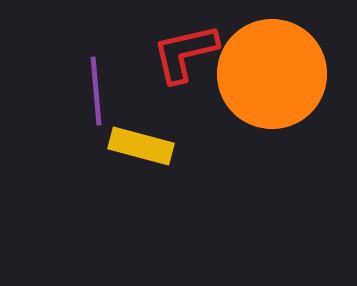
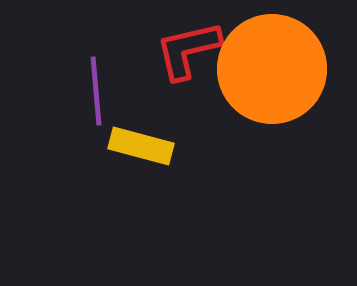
red L-shape: moved 3 px right, 3 px up
orange circle: moved 5 px up
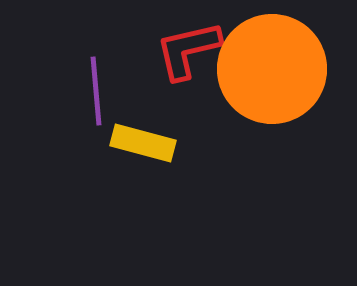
yellow rectangle: moved 2 px right, 3 px up
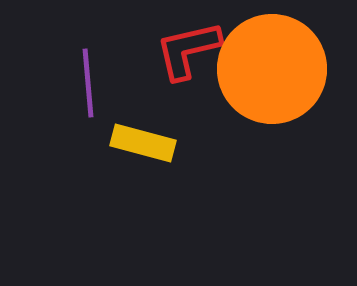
purple line: moved 8 px left, 8 px up
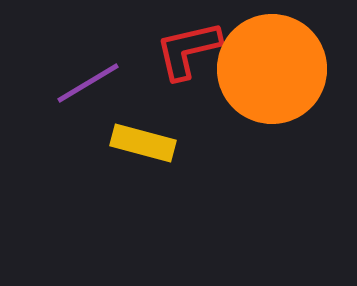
purple line: rotated 64 degrees clockwise
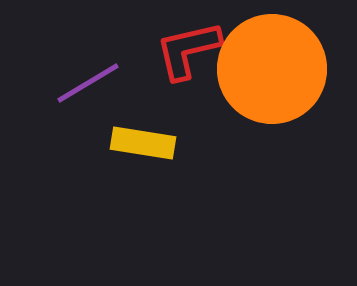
yellow rectangle: rotated 6 degrees counterclockwise
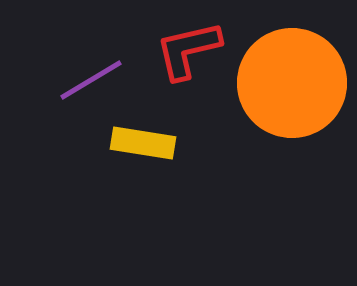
orange circle: moved 20 px right, 14 px down
purple line: moved 3 px right, 3 px up
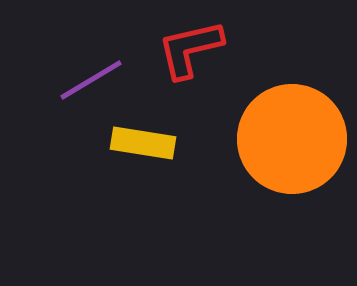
red L-shape: moved 2 px right, 1 px up
orange circle: moved 56 px down
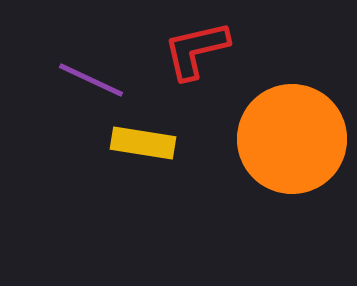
red L-shape: moved 6 px right, 1 px down
purple line: rotated 56 degrees clockwise
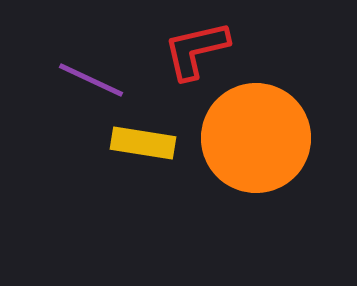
orange circle: moved 36 px left, 1 px up
